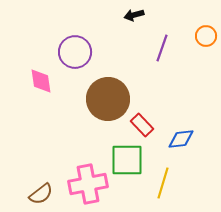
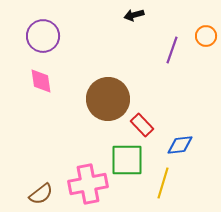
purple line: moved 10 px right, 2 px down
purple circle: moved 32 px left, 16 px up
blue diamond: moved 1 px left, 6 px down
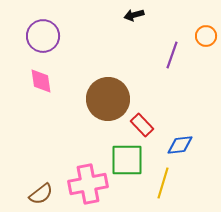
purple line: moved 5 px down
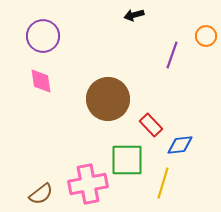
red rectangle: moved 9 px right
